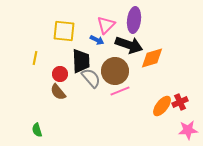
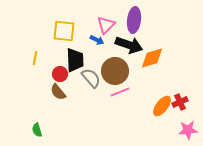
black trapezoid: moved 6 px left, 1 px up
pink line: moved 1 px down
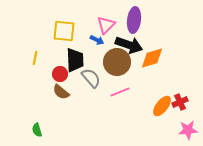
brown circle: moved 2 px right, 9 px up
brown semicircle: moved 3 px right; rotated 12 degrees counterclockwise
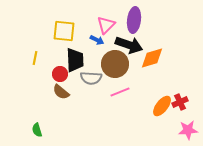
brown circle: moved 2 px left, 2 px down
gray semicircle: rotated 135 degrees clockwise
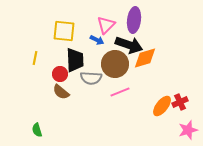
orange diamond: moved 7 px left
pink star: rotated 12 degrees counterclockwise
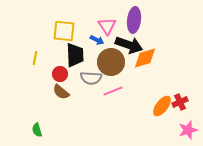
pink triangle: moved 1 px right, 1 px down; rotated 18 degrees counterclockwise
black trapezoid: moved 5 px up
brown circle: moved 4 px left, 2 px up
pink line: moved 7 px left, 1 px up
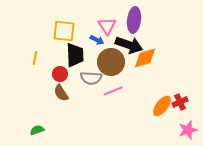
brown semicircle: moved 1 px down; rotated 18 degrees clockwise
green semicircle: rotated 88 degrees clockwise
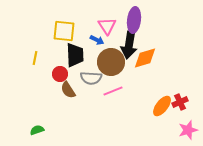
black arrow: rotated 80 degrees clockwise
brown semicircle: moved 7 px right, 3 px up
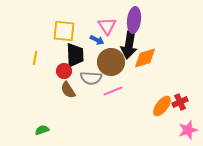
red circle: moved 4 px right, 3 px up
green semicircle: moved 5 px right
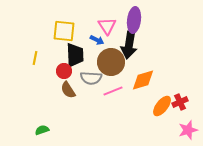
orange diamond: moved 2 px left, 22 px down
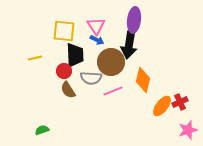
pink triangle: moved 11 px left
yellow line: rotated 64 degrees clockwise
orange diamond: rotated 60 degrees counterclockwise
